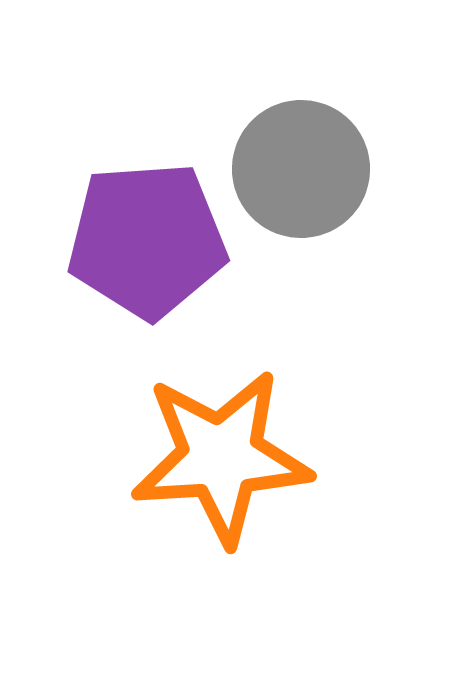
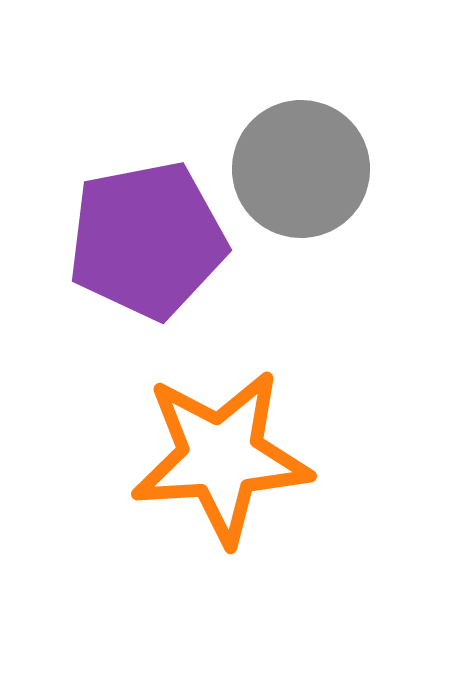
purple pentagon: rotated 7 degrees counterclockwise
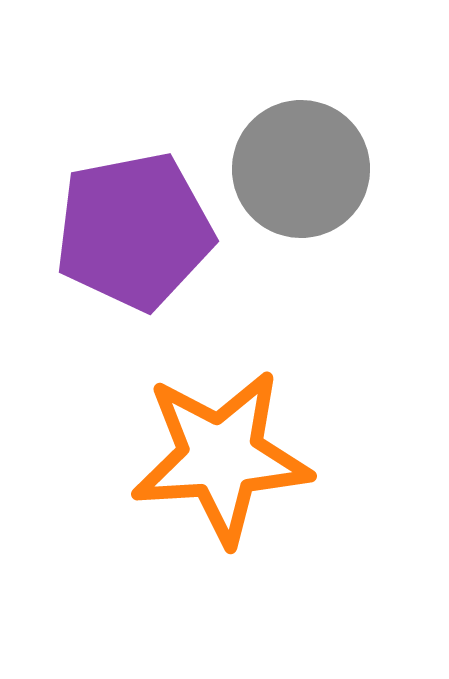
purple pentagon: moved 13 px left, 9 px up
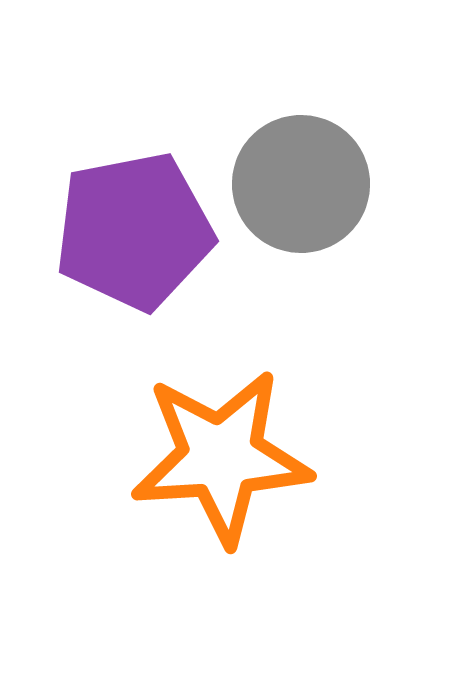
gray circle: moved 15 px down
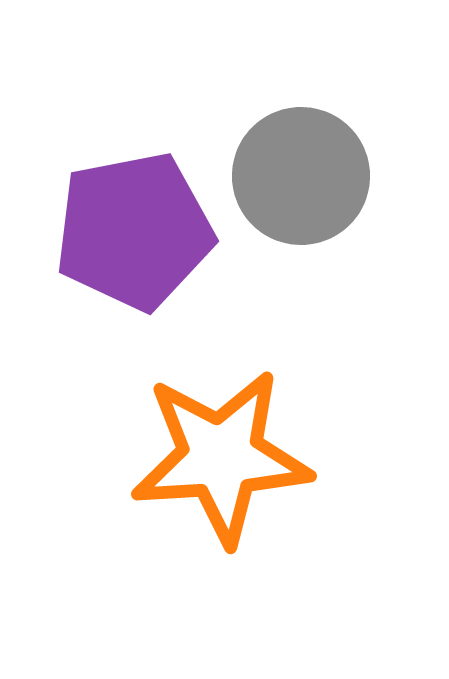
gray circle: moved 8 px up
